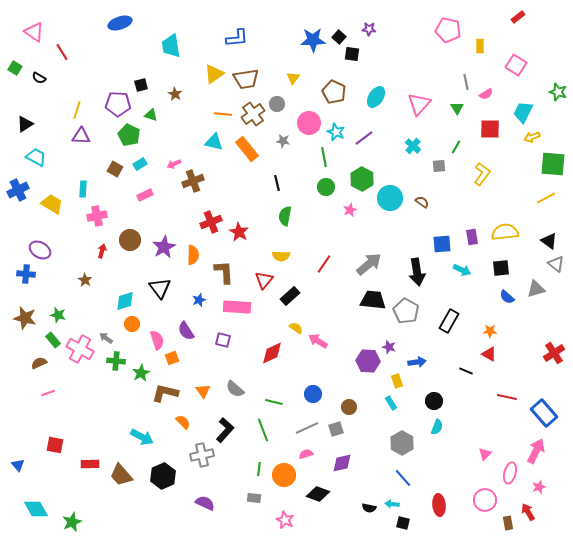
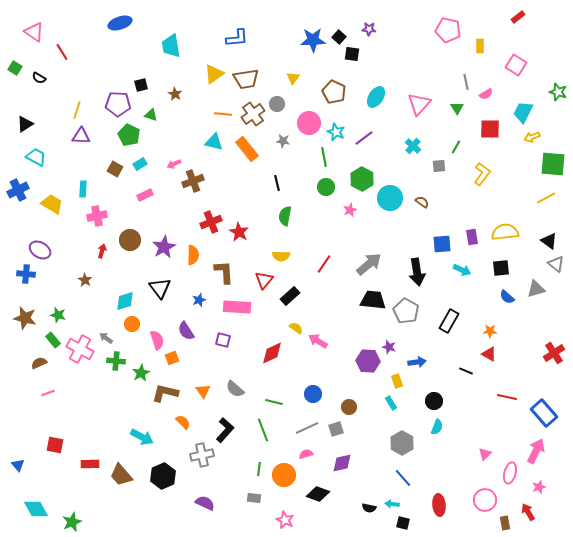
brown rectangle at (508, 523): moved 3 px left
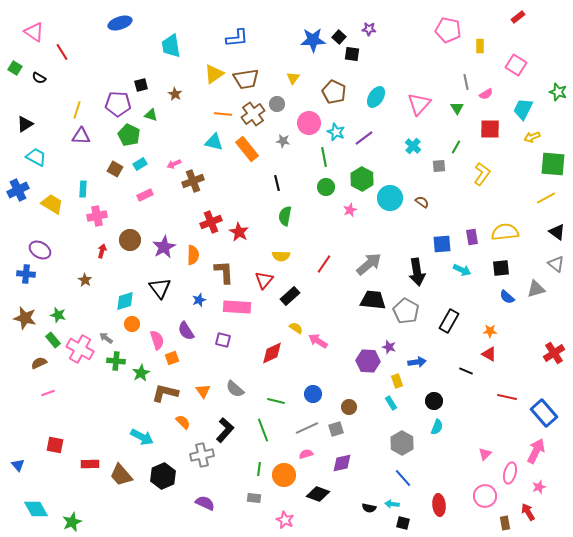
cyan trapezoid at (523, 112): moved 3 px up
black triangle at (549, 241): moved 8 px right, 9 px up
green line at (274, 402): moved 2 px right, 1 px up
pink circle at (485, 500): moved 4 px up
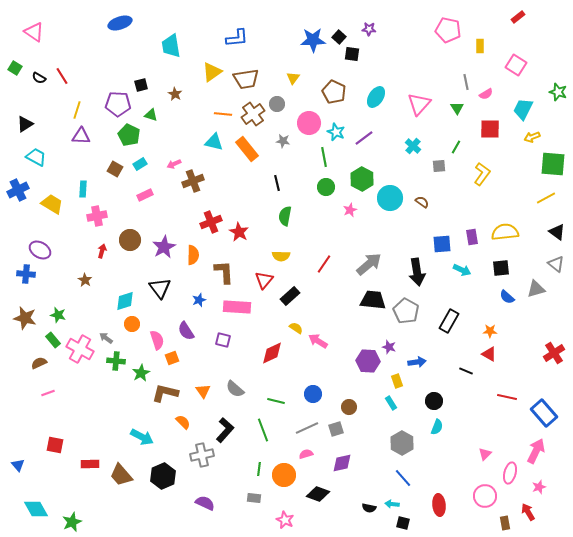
red line at (62, 52): moved 24 px down
yellow triangle at (214, 74): moved 2 px left, 2 px up
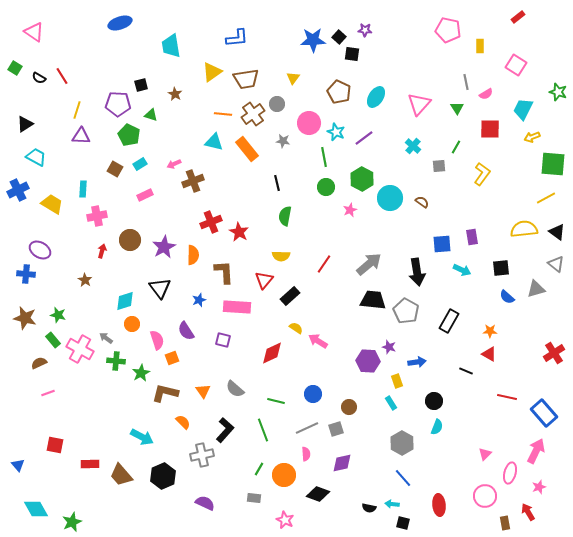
purple star at (369, 29): moved 4 px left, 1 px down
brown pentagon at (334, 92): moved 5 px right
yellow semicircle at (505, 232): moved 19 px right, 3 px up
pink semicircle at (306, 454): rotated 104 degrees clockwise
green line at (259, 469): rotated 24 degrees clockwise
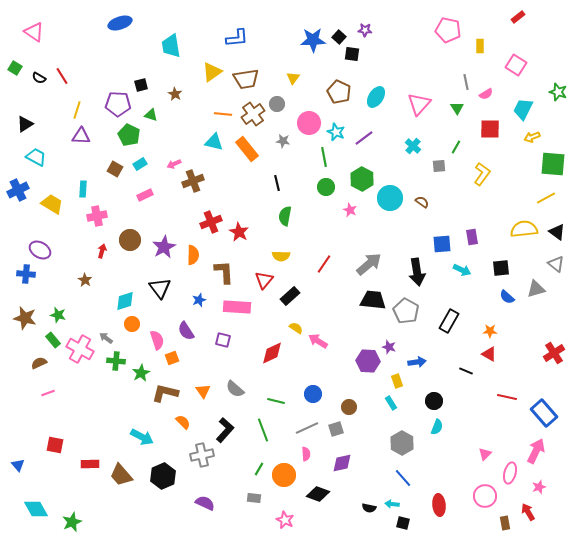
pink star at (350, 210): rotated 24 degrees counterclockwise
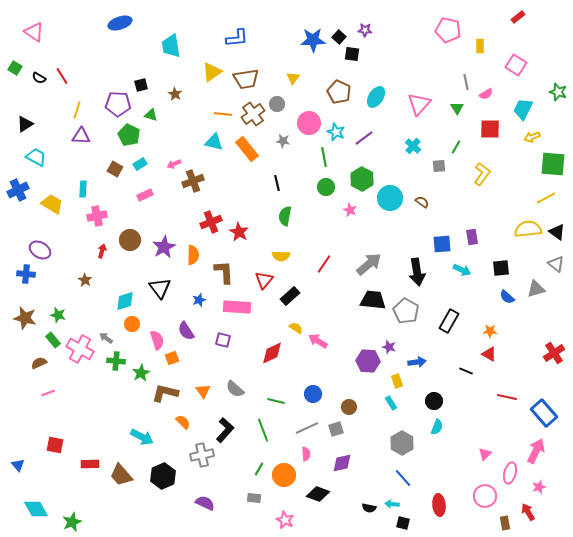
yellow semicircle at (524, 229): moved 4 px right
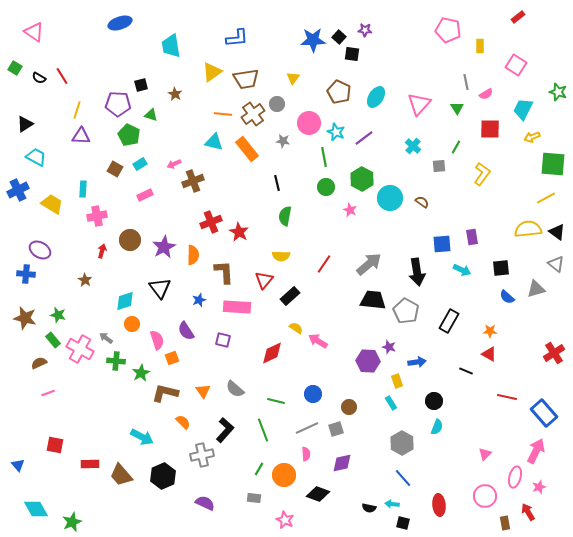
pink ellipse at (510, 473): moved 5 px right, 4 px down
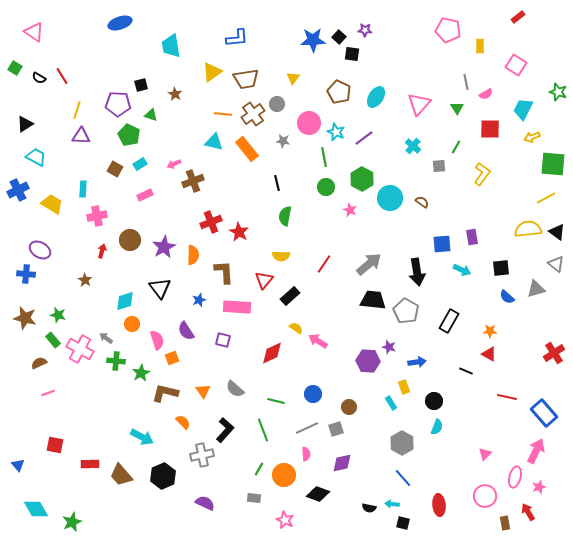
yellow rectangle at (397, 381): moved 7 px right, 6 px down
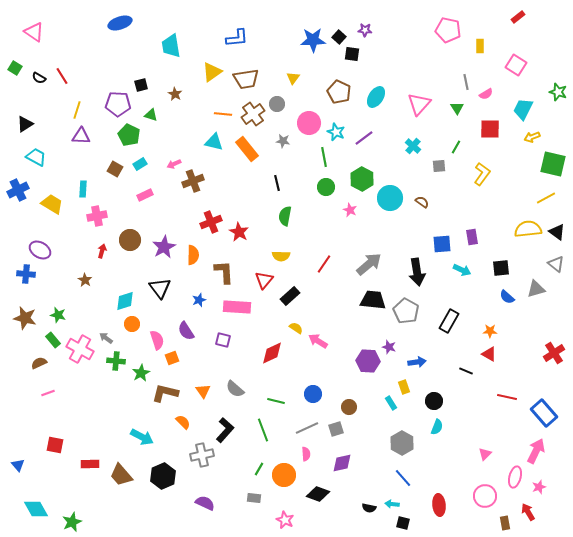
green square at (553, 164): rotated 8 degrees clockwise
